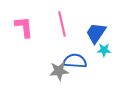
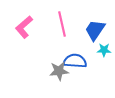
pink L-shape: rotated 125 degrees counterclockwise
blue trapezoid: moved 1 px left, 3 px up
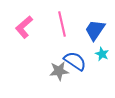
cyan star: moved 2 px left, 4 px down; rotated 24 degrees clockwise
blue semicircle: rotated 30 degrees clockwise
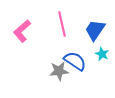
pink L-shape: moved 2 px left, 4 px down
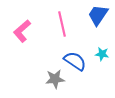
blue trapezoid: moved 3 px right, 15 px up
cyan star: rotated 16 degrees counterclockwise
gray star: moved 4 px left, 8 px down
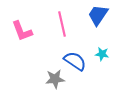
pink L-shape: rotated 70 degrees counterclockwise
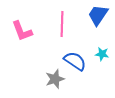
pink line: rotated 15 degrees clockwise
gray star: rotated 12 degrees counterclockwise
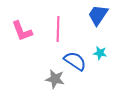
pink line: moved 4 px left, 5 px down
cyan star: moved 2 px left, 1 px up
gray star: rotated 30 degrees clockwise
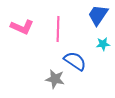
pink L-shape: moved 4 px up; rotated 45 degrees counterclockwise
cyan star: moved 3 px right, 9 px up; rotated 16 degrees counterclockwise
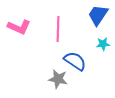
pink L-shape: moved 3 px left
gray star: moved 3 px right
